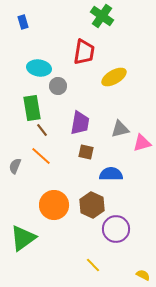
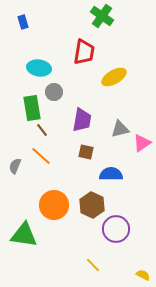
gray circle: moved 4 px left, 6 px down
purple trapezoid: moved 2 px right, 3 px up
pink triangle: rotated 18 degrees counterclockwise
green triangle: moved 1 px right, 3 px up; rotated 44 degrees clockwise
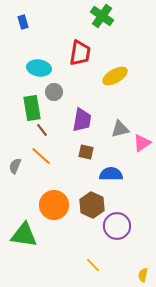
red trapezoid: moved 4 px left, 1 px down
yellow ellipse: moved 1 px right, 1 px up
purple circle: moved 1 px right, 3 px up
yellow semicircle: rotated 104 degrees counterclockwise
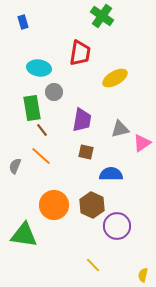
yellow ellipse: moved 2 px down
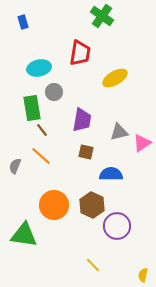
cyan ellipse: rotated 20 degrees counterclockwise
gray triangle: moved 1 px left, 3 px down
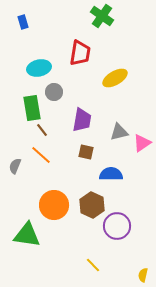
orange line: moved 1 px up
green triangle: moved 3 px right
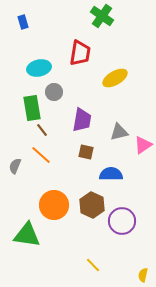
pink triangle: moved 1 px right, 2 px down
purple circle: moved 5 px right, 5 px up
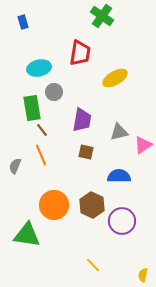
orange line: rotated 25 degrees clockwise
blue semicircle: moved 8 px right, 2 px down
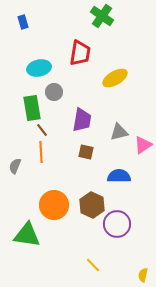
orange line: moved 3 px up; rotated 20 degrees clockwise
purple circle: moved 5 px left, 3 px down
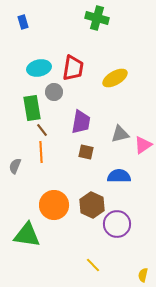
green cross: moved 5 px left, 2 px down; rotated 20 degrees counterclockwise
red trapezoid: moved 7 px left, 15 px down
purple trapezoid: moved 1 px left, 2 px down
gray triangle: moved 1 px right, 2 px down
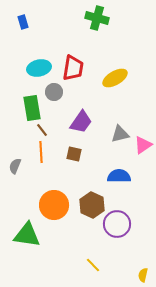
purple trapezoid: rotated 25 degrees clockwise
brown square: moved 12 px left, 2 px down
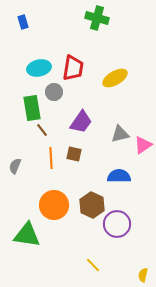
orange line: moved 10 px right, 6 px down
